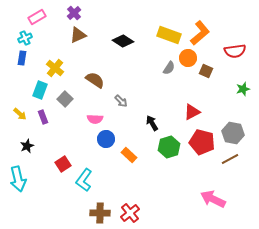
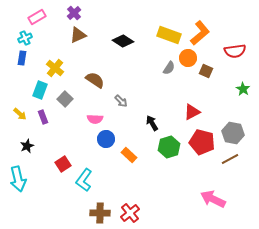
green star: rotated 24 degrees counterclockwise
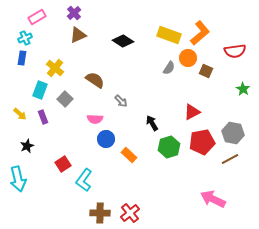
red pentagon: rotated 25 degrees counterclockwise
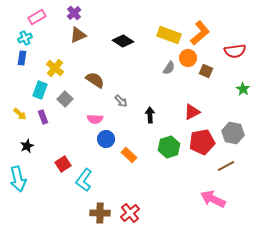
black arrow: moved 2 px left, 8 px up; rotated 28 degrees clockwise
brown line: moved 4 px left, 7 px down
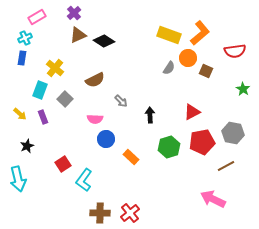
black diamond: moved 19 px left
brown semicircle: rotated 120 degrees clockwise
orange rectangle: moved 2 px right, 2 px down
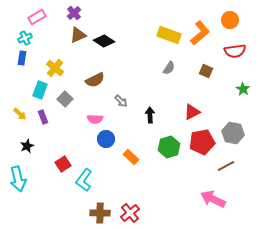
orange circle: moved 42 px right, 38 px up
